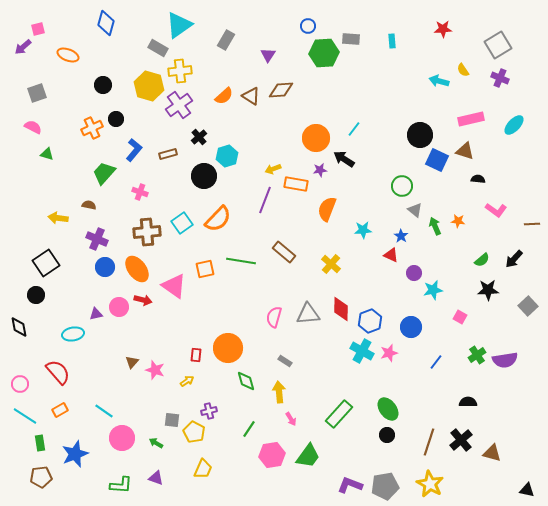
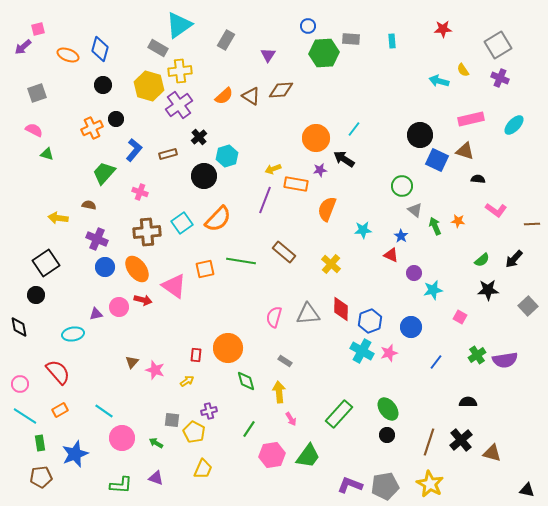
blue diamond at (106, 23): moved 6 px left, 26 px down
pink semicircle at (33, 127): moved 1 px right, 3 px down
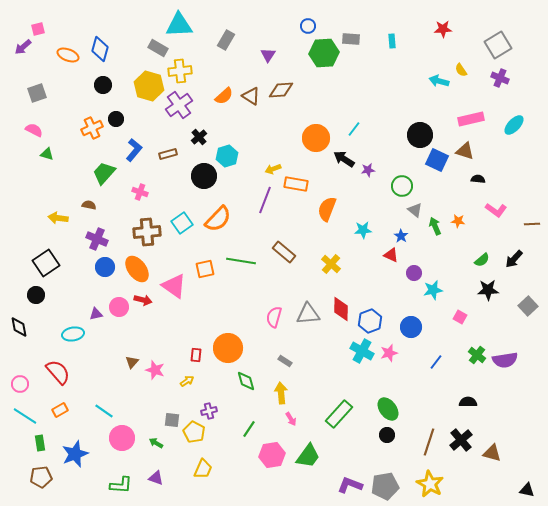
cyan triangle at (179, 25): rotated 32 degrees clockwise
yellow semicircle at (463, 70): moved 2 px left
purple star at (320, 170): moved 48 px right
green cross at (477, 355): rotated 18 degrees counterclockwise
yellow arrow at (279, 392): moved 2 px right, 1 px down
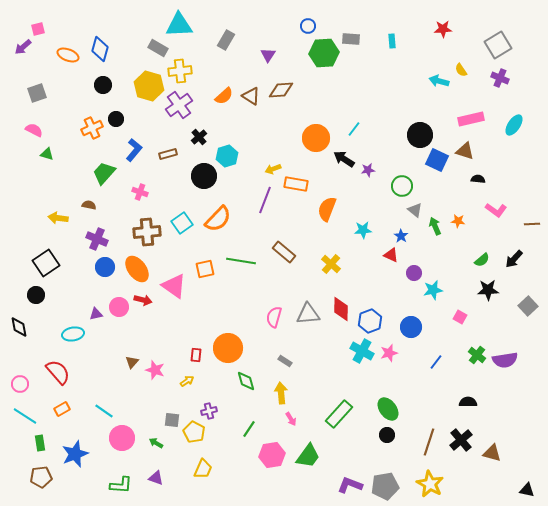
cyan ellipse at (514, 125): rotated 10 degrees counterclockwise
orange rectangle at (60, 410): moved 2 px right, 1 px up
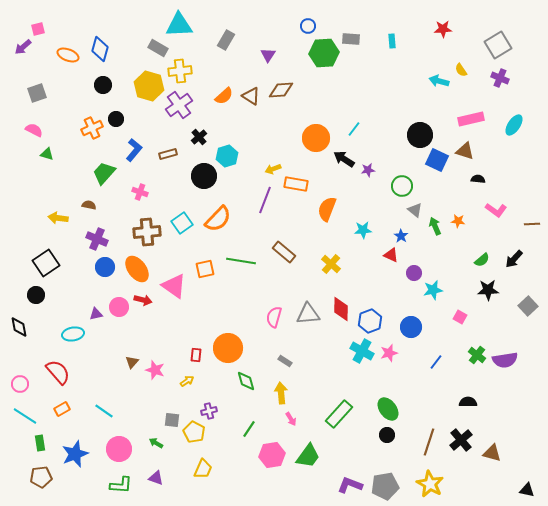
pink circle at (122, 438): moved 3 px left, 11 px down
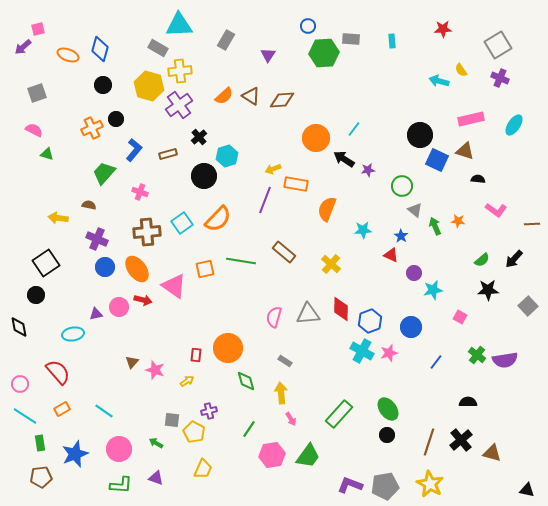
brown diamond at (281, 90): moved 1 px right, 10 px down
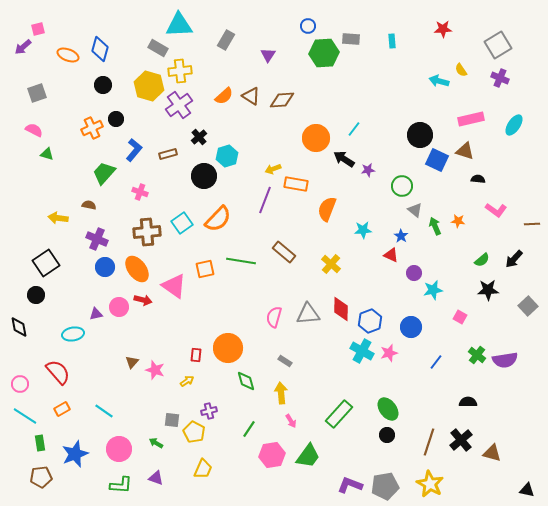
pink arrow at (291, 419): moved 2 px down
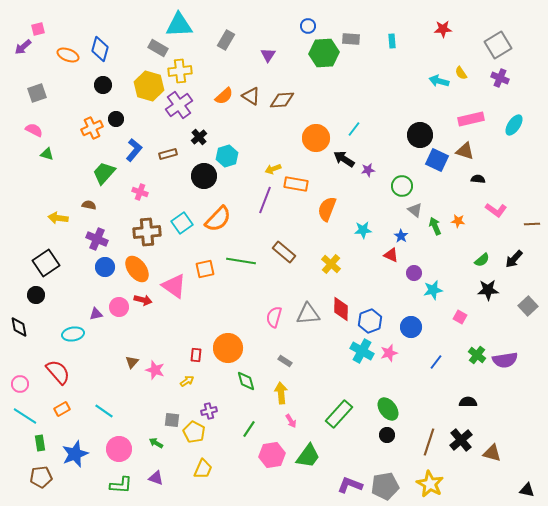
yellow semicircle at (461, 70): moved 3 px down
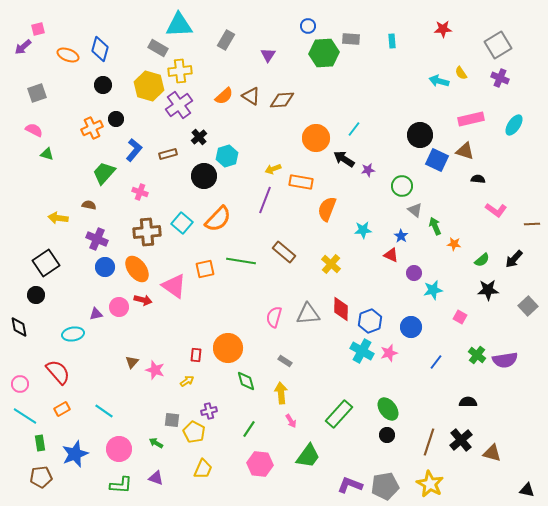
orange rectangle at (296, 184): moved 5 px right, 2 px up
orange star at (458, 221): moved 4 px left, 23 px down
cyan square at (182, 223): rotated 15 degrees counterclockwise
pink hexagon at (272, 455): moved 12 px left, 9 px down; rotated 15 degrees clockwise
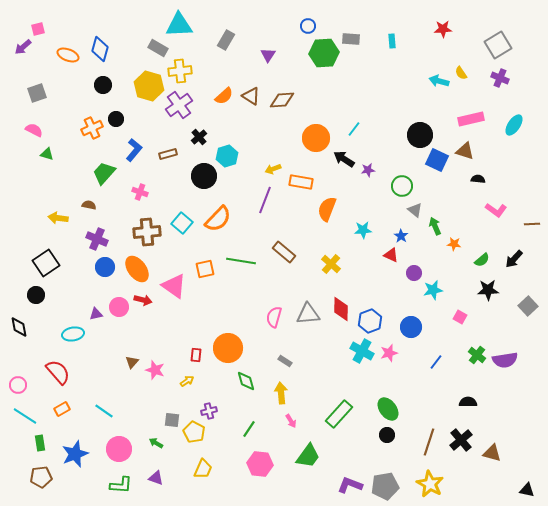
pink circle at (20, 384): moved 2 px left, 1 px down
